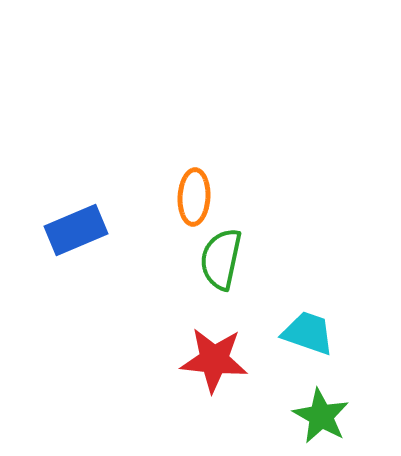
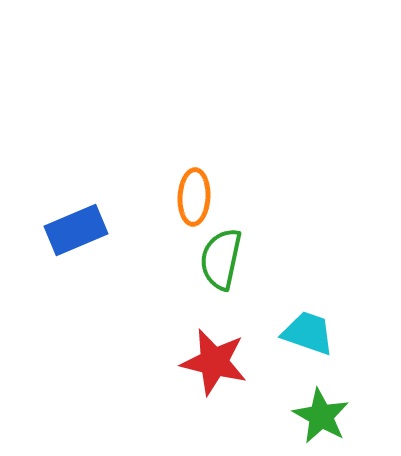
red star: moved 2 px down; rotated 8 degrees clockwise
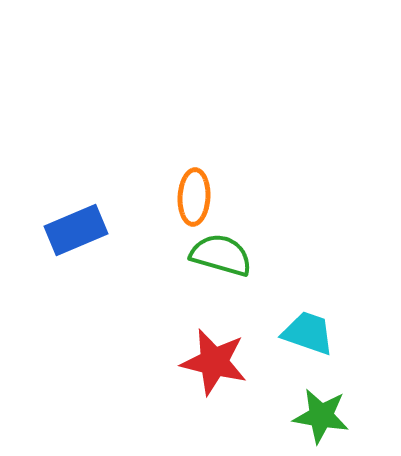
green semicircle: moved 4 px up; rotated 94 degrees clockwise
green star: rotated 20 degrees counterclockwise
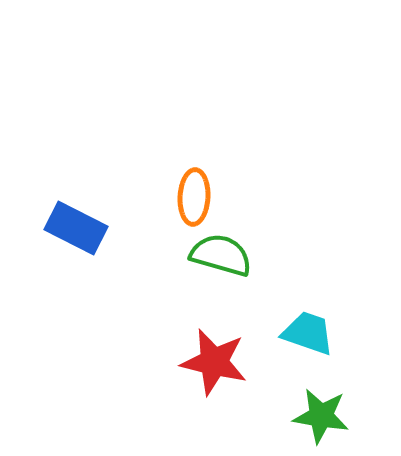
blue rectangle: moved 2 px up; rotated 50 degrees clockwise
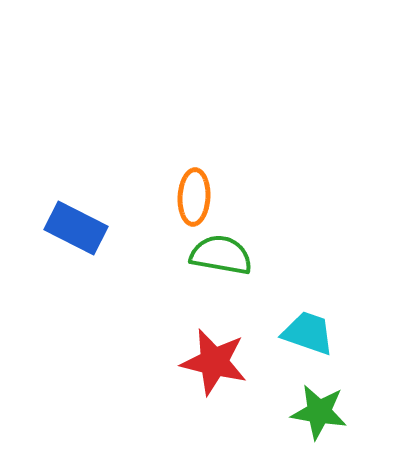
green semicircle: rotated 6 degrees counterclockwise
green star: moved 2 px left, 4 px up
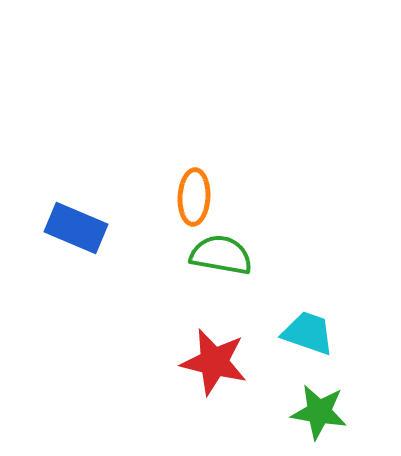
blue rectangle: rotated 4 degrees counterclockwise
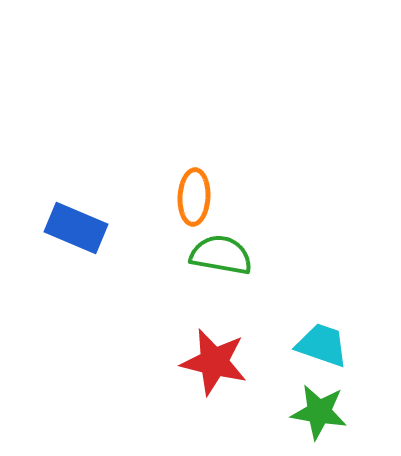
cyan trapezoid: moved 14 px right, 12 px down
